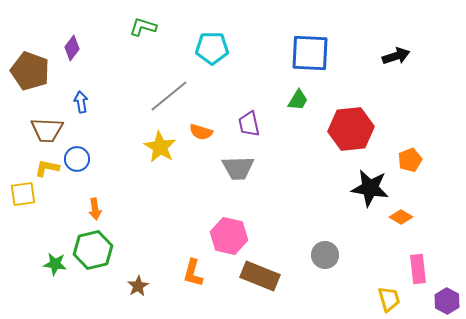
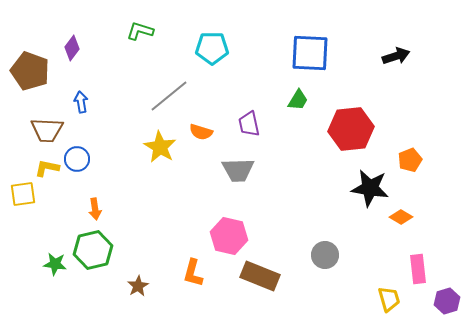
green L-shape: moved 3 px left, 4 px down
gray trapezoid: moved 2 px down
purple hexagon: rotated 15 degrees clockwise
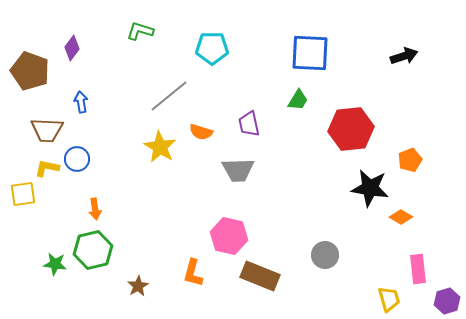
black arrow: moved 8 px right
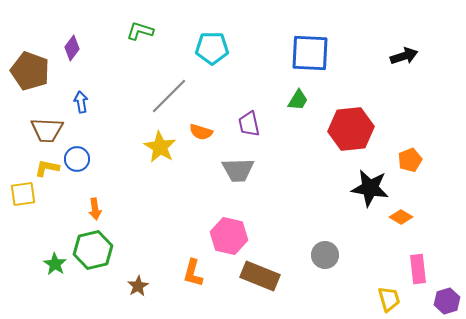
gray line: rotated 6 degrees counterclockwise
green star: rotated 25 degrees clockwise
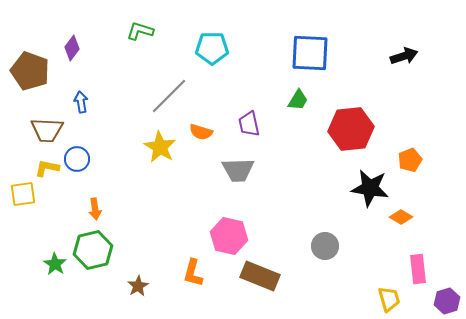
gray circle: moved 9 px up
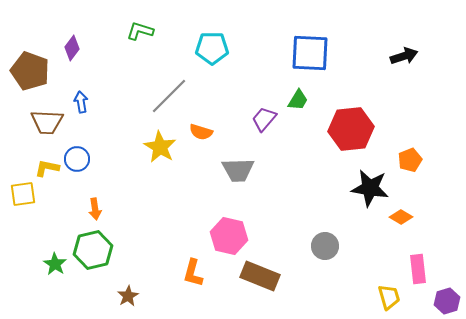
purple trapezoid: moved 15 px right, 5 px up; rotated 52 degrees clockwise
brown trapezoid: moved 8 px up
brown star: moved 10 px left, 10 px down
yellow trapezoid: moved 2 px up
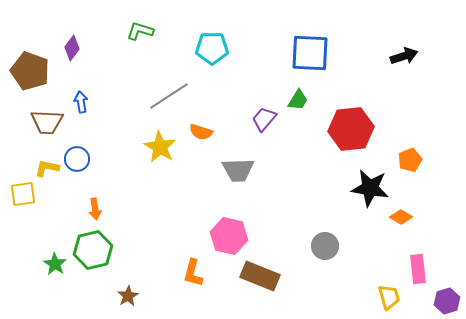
gray line: rotated 12 degrees clockwise
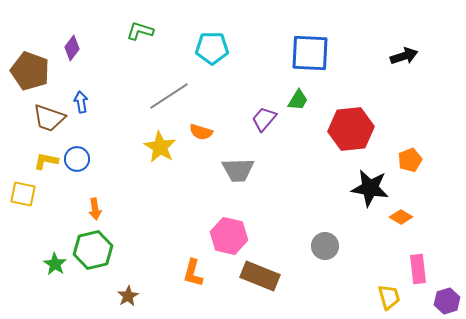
brown trapezoid: moved 2 px right, 4 px up; rotated 16 degrees clockwise
yellow L-shape: moved 1 px left, 7 px up
yellow square: rotated 20 degrees clockwise
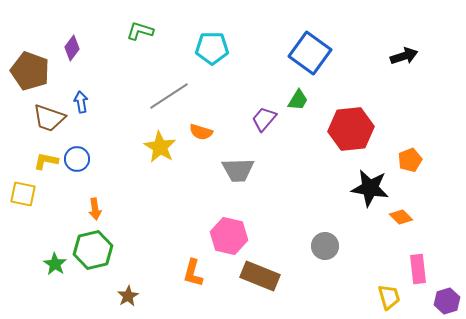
blue square: rotated 33 degrees clockwise
orange diamond: rotated 15 degrees clockwise
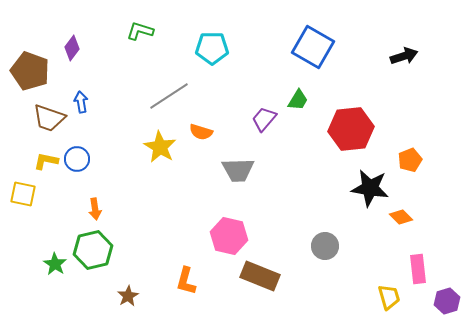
blue square: moved 3 px right, 6 px up; rotated 6 degrees counterclockwise
orange L-shape: moved 7 px left, 8 px down
